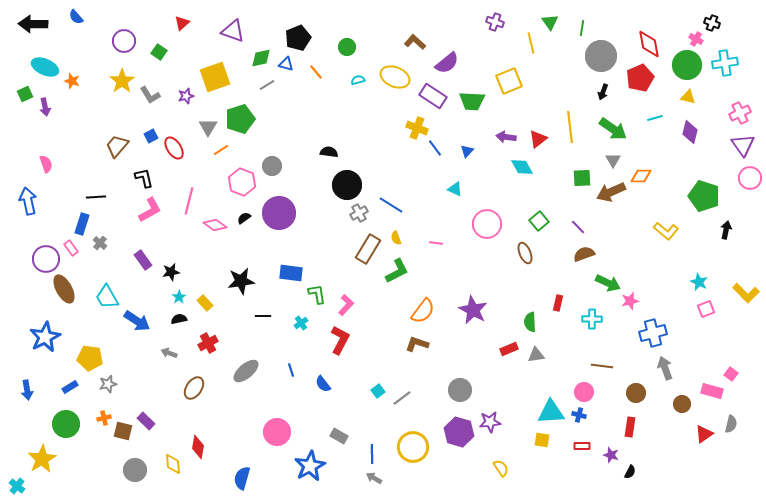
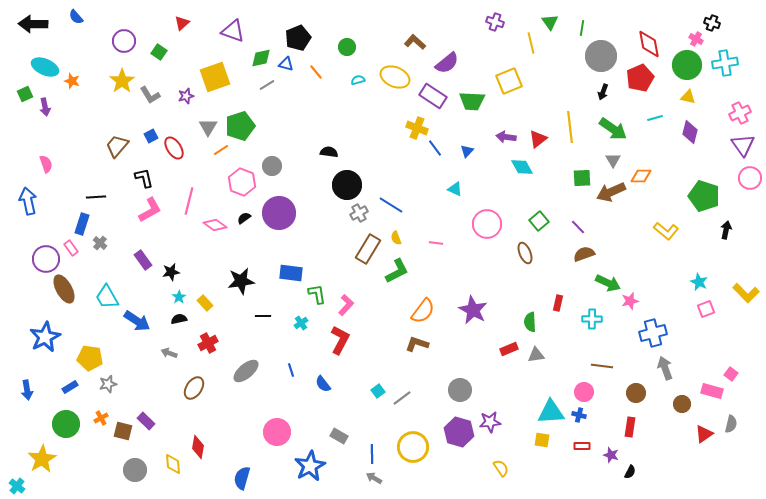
green pentagon at (240, 119): moved 7 px down
orange cross at (104, 418): moved 3 px left; rotated 16 degrees counterclockwise
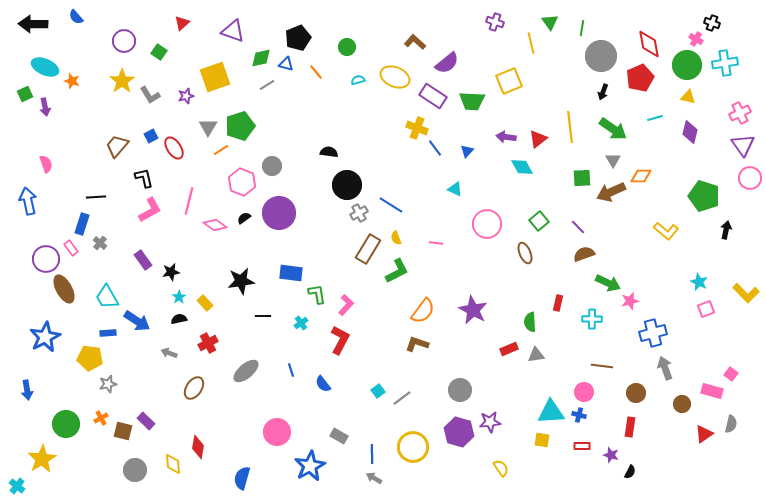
blue rectangle at (70, 387): moved 38 px right, 54 px up; rotated 28 degrees clockwise
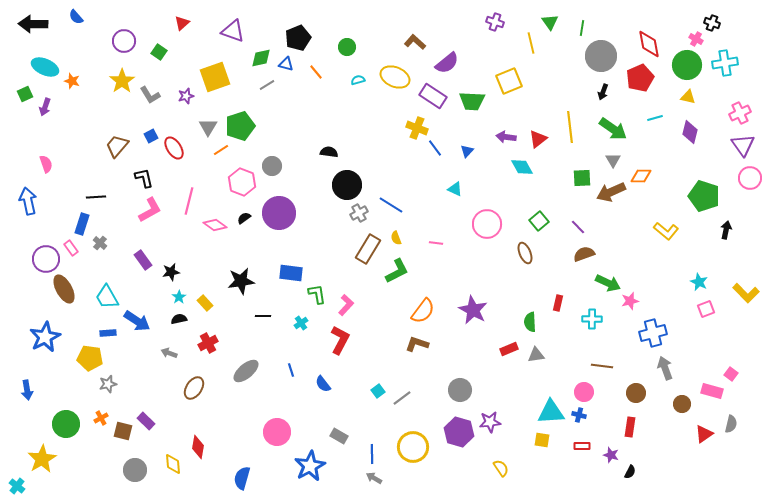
purple arrow at (45, 107): rotated 30 degrees clockwise
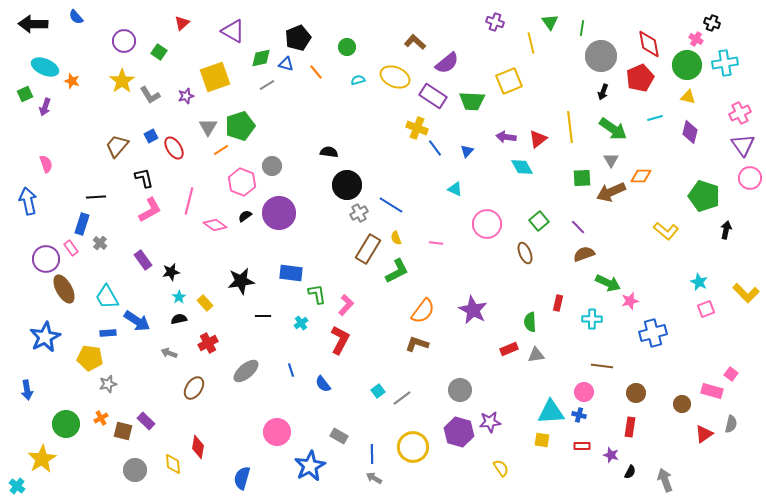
purple triangle at (233, 31): rotated 10 degrees clockwise
gray triangle at (613, 160): moved 2 px left
black semicircle at (244, 218): moved 1 px right, 2 px up
gray arrow at (665, 368): moved 112 px down
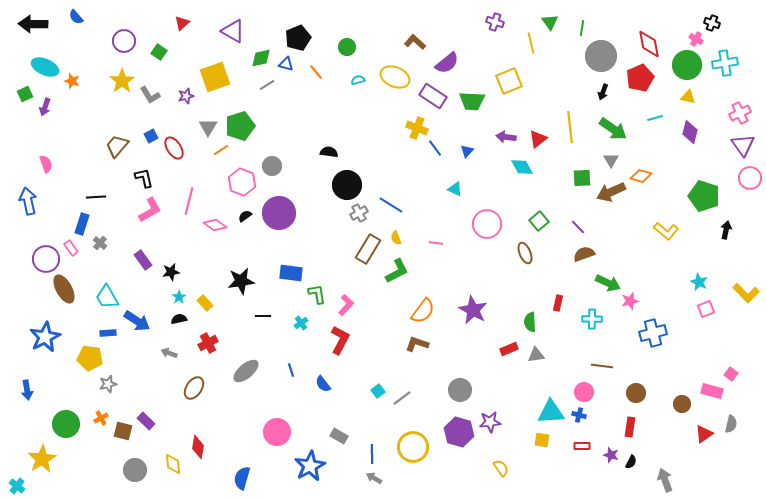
orange diamond at (641, 176): rotated 15 degrees clockwise
black semicircle at (630, 472): moved 1 px right, 10 px up
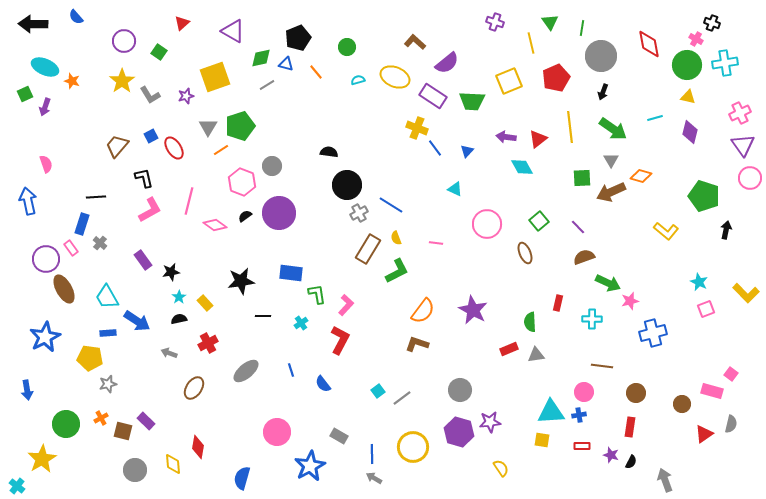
red pentagon at (640, 78): moved 84 px left
brown semicircle at (584, 254): moved 3 px down
blue cross at (579, 415): rotated 24 degrees counterclockwise
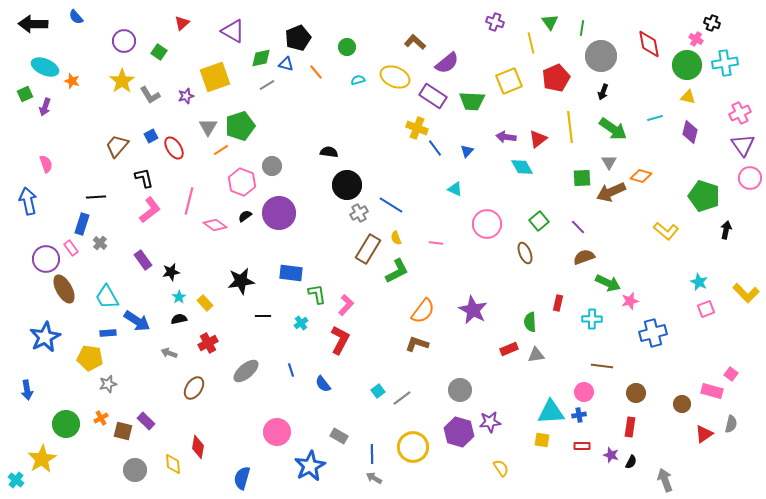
gray triangle at (611, 160): moved 2 px left, 2 px down
pink L-shape at (150, 210): rotated 8 degrees counterclockwise
cyan cross at (17, 486): moved 1 px left, 6 px up
